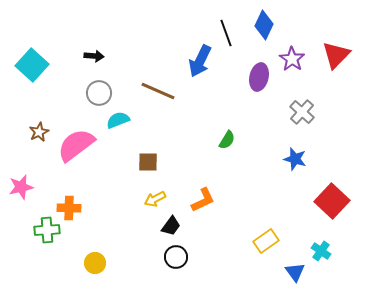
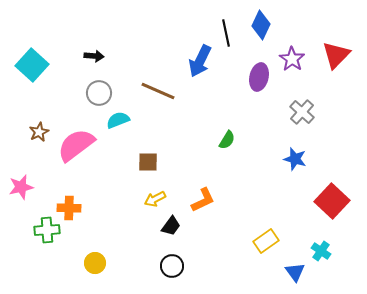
blue diamond: moved 3 px left
black line: rotated 8 degrees clockwise
black circle: moved 4 px left, 9 px down
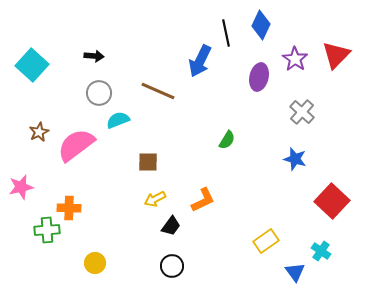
purple star: moved 3 px right
